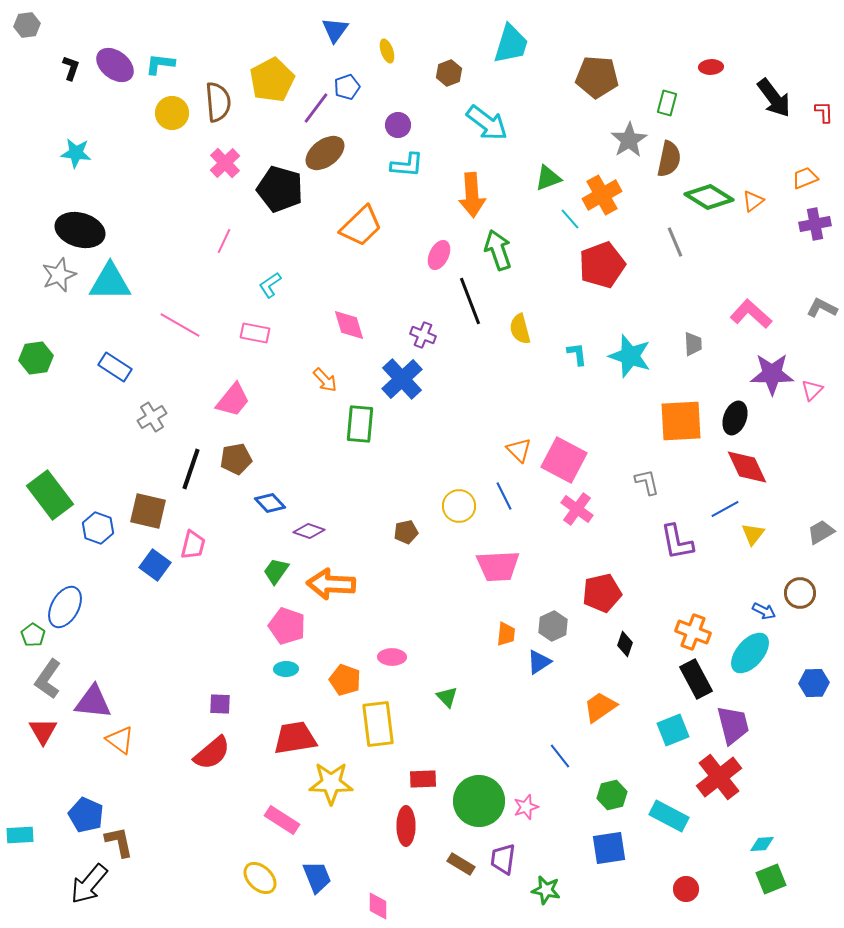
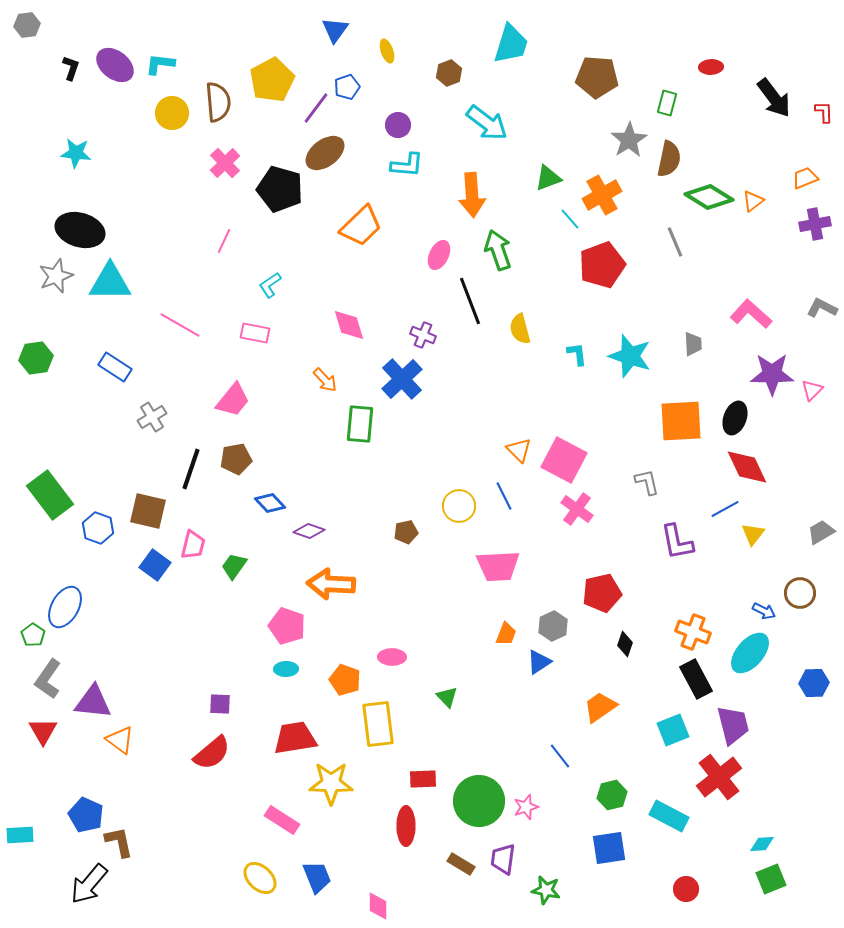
gray star at (59, 275): moved 3 px left, 1 px down
green trapezoid at (276, 571): moved 42 px left, 5 px up
orange trapezoid at (506, 634): rotated 15 degrees clockwise
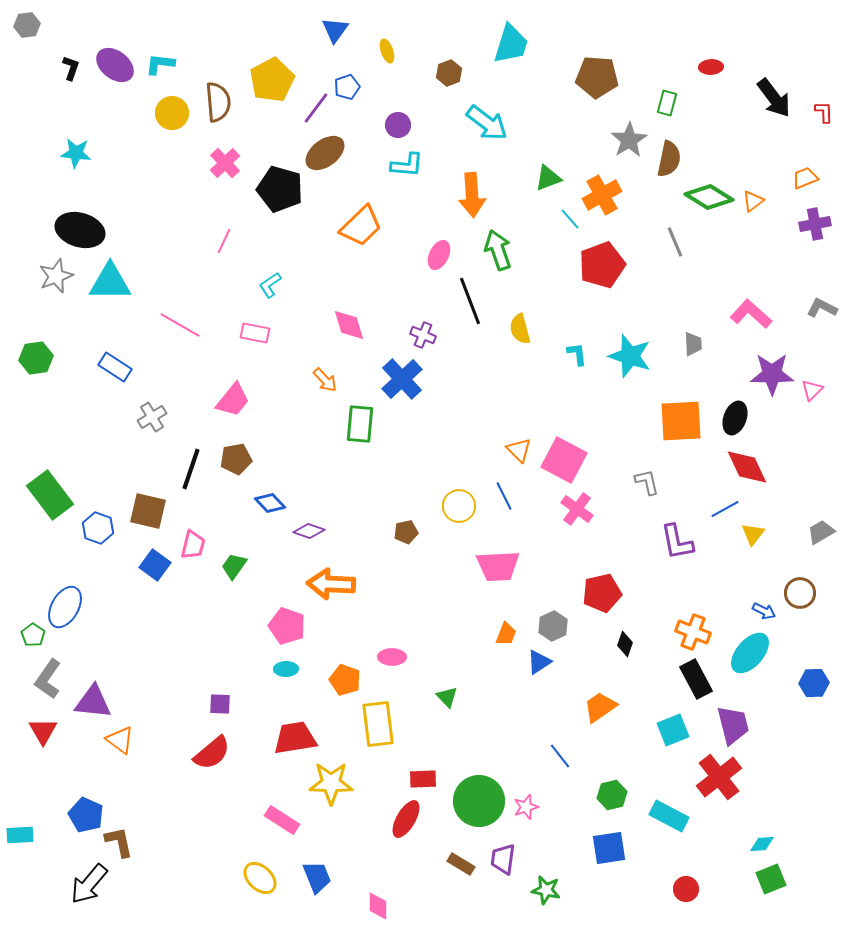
red ellipse at (406, 826): moved 7 px up; rotated 30 degrees clockwise
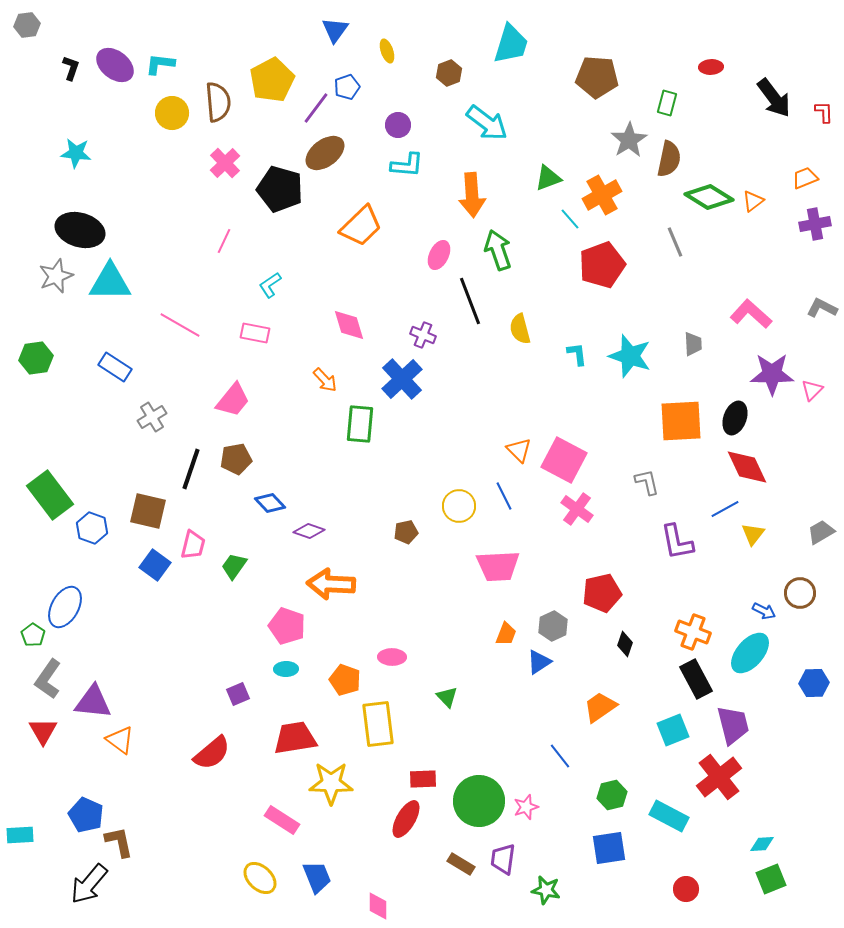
blue hexagon at (98, 528): moved 6 px left
purple square at (220, 704): moved 18 px right, 10 px up; rotated 25 degrees counterclockwise
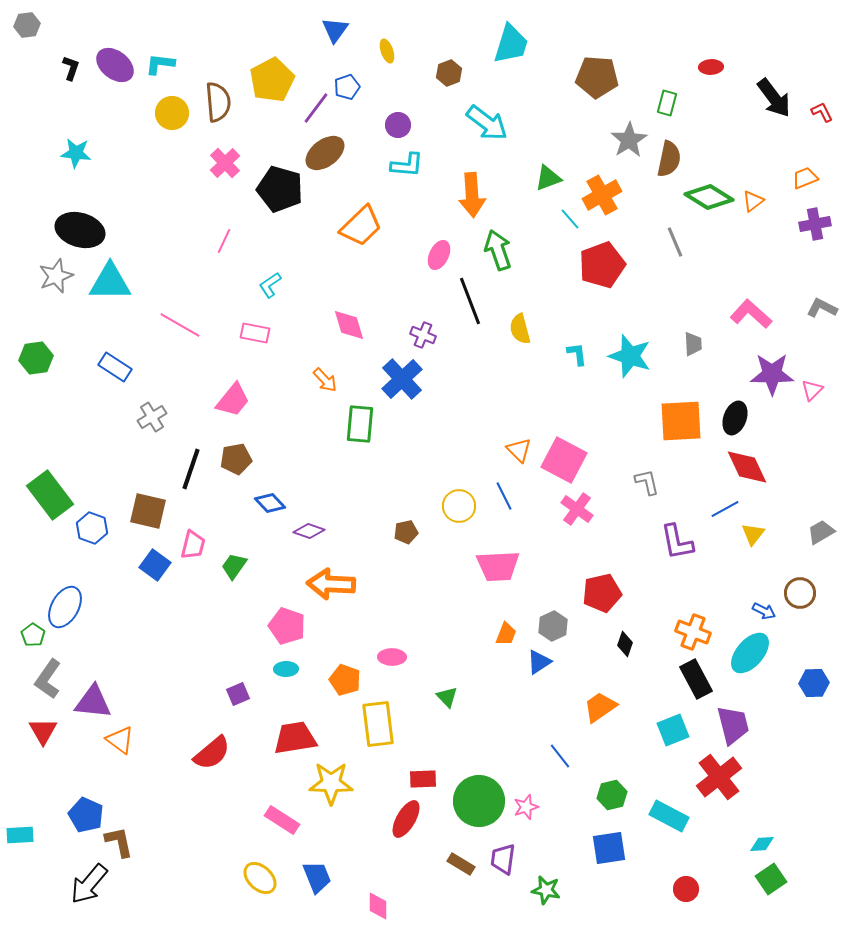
red L-shape at (824, 112): moved 2 px left; rotated 25 degrees counterclockwise
green square at (771, 879): rotated 12 degrees counterclockwise
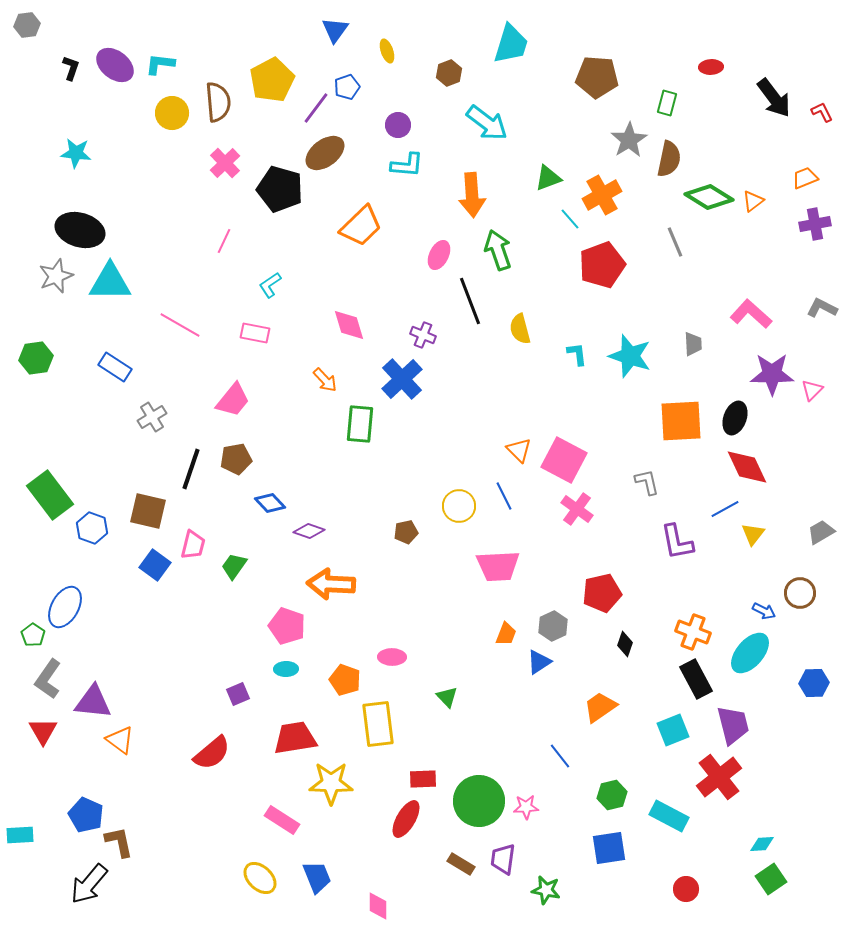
pink star at (526, 807): rotated 15 degrees clockwise
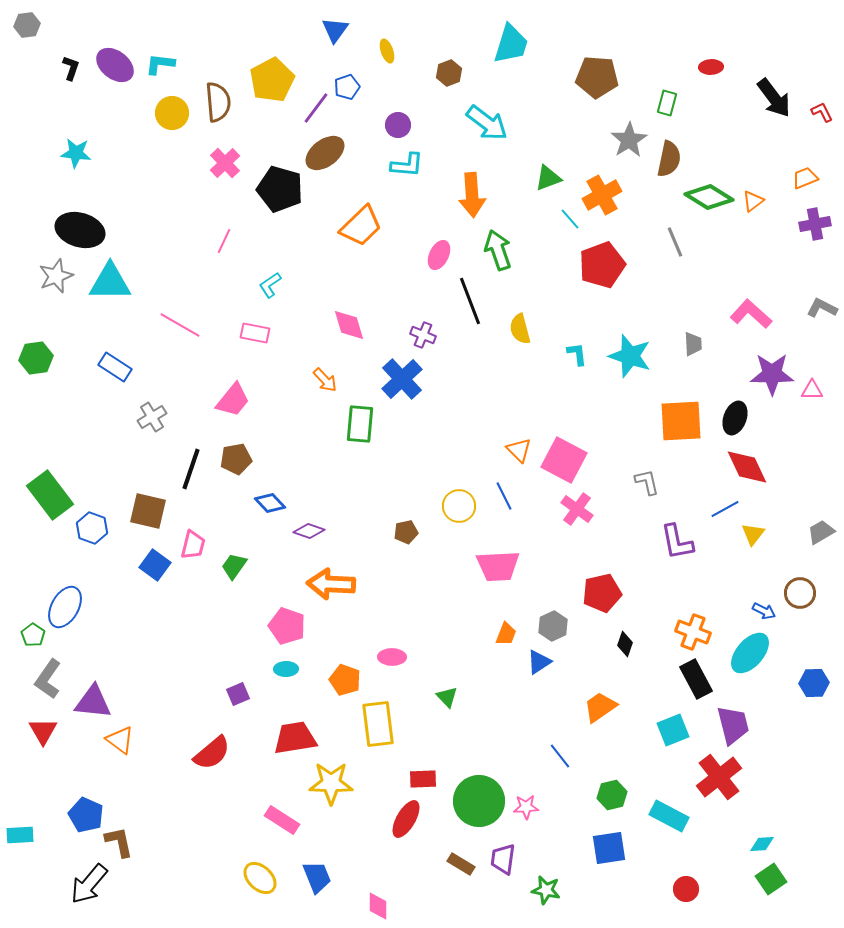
pink triangle at (812, 390): rotated 45 degrees clockwise
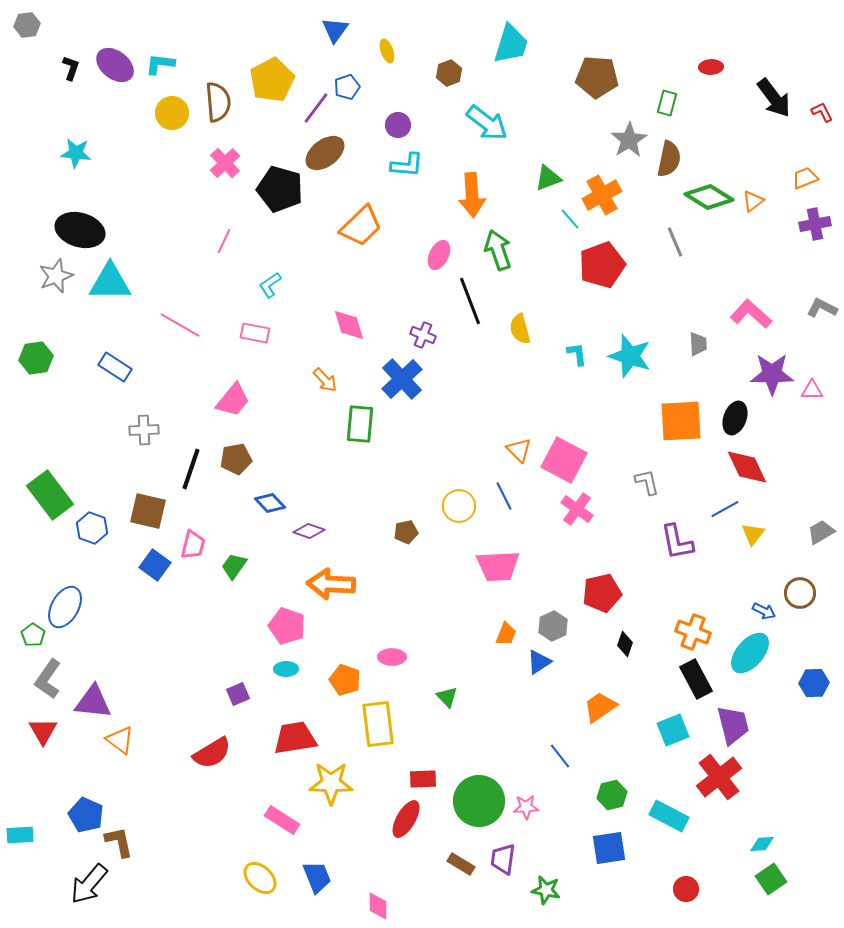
gray trapezoid at (693, 344): moved 5 px right
gray cross at (152, 417): moved 8 px left, 13 px down; rotated 28 degrees clockwise
red semicircle at (212, 753): rotated 9 degrees clockwise
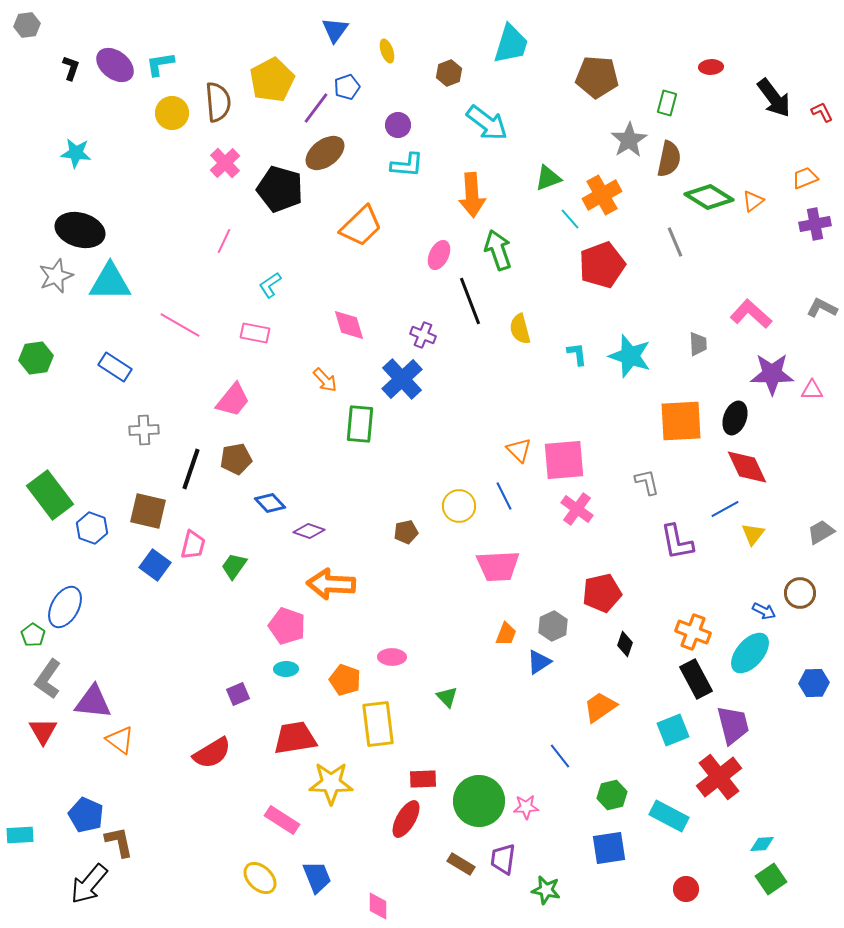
cyan L-shape at (160, 64): rotated 16 degrees counterclockwise
pink square at (564, 460): rotated 33 degrees counterclockwise
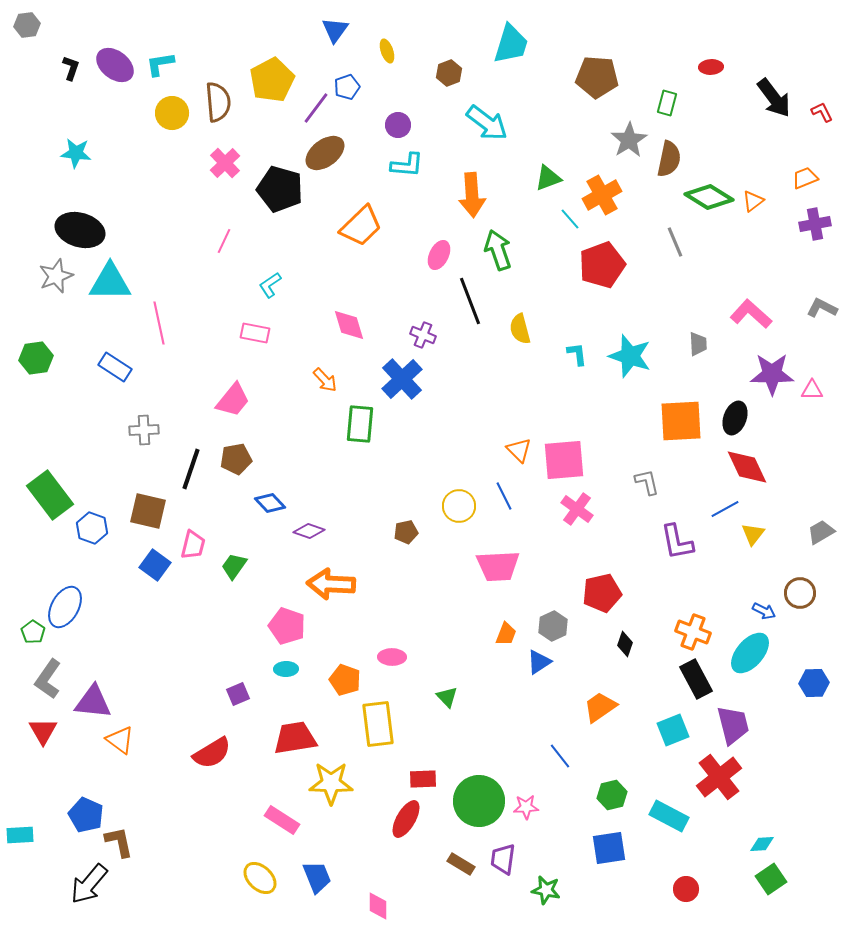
pink line at (180, 325): moved 21 px left, 2 px up; rotated 48 degrees clockwise
green pentagon at (33, 635): moved 3 px up
